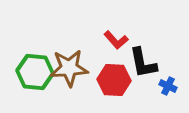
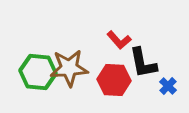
red L-shape: moved 3 px right
green hexagon: moved 3 px right
blue cross: rotated 18 degrees clockwise
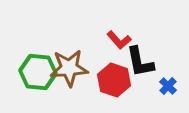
black L-shape: moved 3 px left, 1 px up
red hexagon: rotated 16 degrees clockwise
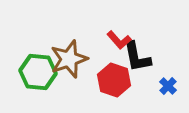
black L-shape: moved 3 px left, 5 px up
brown star: moved 9 px up; rotated 15 degrees counterclockwise
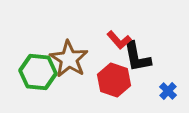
brown star: rotated 21 degrees counterclockwise
blue cross: moved 5 px down
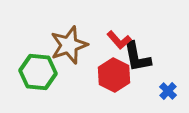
brown star: moved 14 px up; rotated 21 degrees clockwise
red hexagon: moved 5 px up; rotated 8 degrees clockwise
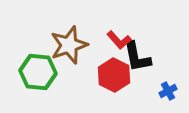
blue cross: rotated 18 degrees clockwise
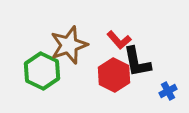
black L-shape: moved 5 px down
green hexagon: moved 4 px right, 1 px up; rotated 21 degrees clockwise
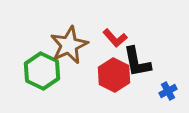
red L-shape: moved 4 px left, 2 px up
brown star: rotated 6 degrees counterclockwise
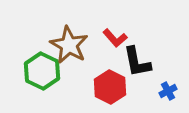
brown star: rotated 18 degrees counterclockwise
red hexagon: moved 4 px left, 12 px down
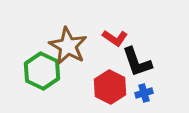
red L-shape: rotated 15 degrees counterclockwise
brown star: moved 1 px left, 1 px down
black L-shape: rotated 8 degrees counterclockwise
blue cross: moved 24 px left, 2 px down; rotated 12 degrees clockwise
